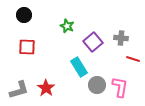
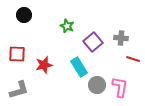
red square: moved 10 px left, 7 px down
red star: moved 2 px left, 23 px up; rotated 24 degrees clockwise
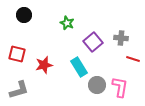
green star: moved 3 px up
red square: rotated 12 degrees clockwise
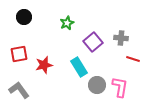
black circle: moved 2 px down
green star: rotated 24 degrees clockwise
red square: moved 2 px right; rotated 24 degrees counterclockwise
gray L-shape: rotated 110 degrees counterclockwise
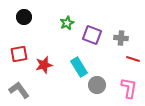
purple square: moved 1 px left, 7 px up; rotated 30 degrees counterclockwise
pink L-shape: moved 9 px right, 1 px down
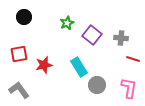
purple square: rotated 18 degrees clockwise
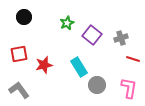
gray cross: rotated 24 degrees counterclockwise
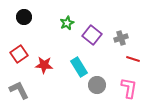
red square: rotated 24 degrees counterclockwise
red star: rotated 18 degrees clockwise
gray L-shape: rotated 10 degrees clockwise
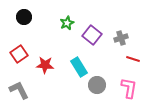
red star: moved 1 px right
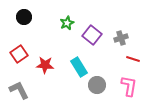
pink L-shape: moved 2 px up
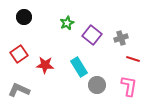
gray L-shape: rotated 40 degrees counterclockwise
